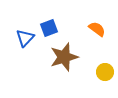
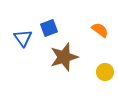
orange semicircle: moved 3 px right, 1 px down
blue triangle: moved 2 px left; rotated 18 degrees counterclockwise
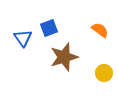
yellow circle: moved 1 px left, 1 px down
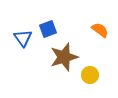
blue square: moved 1 px left, 1 px down
yellow circle: moved 14 px left, 2 px down
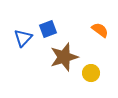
blue triangle: rotated 18 degrees clockwise
yellow circle: moved 1 px right, 2 px up
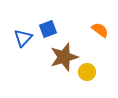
yellow circle: moved 4 px left, 1 px up
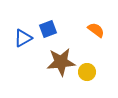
orange semicircle: moved 4 px left
blue triangle: rotated 18 degrees clockwise
brown star: moved 3 px left, 5 px down; rotated 12 degrees clockwise
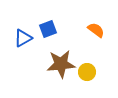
brown star: moved 2 px down
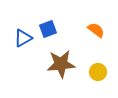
yellow circle: moved 11 px right
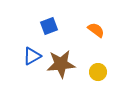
blue square: moved 1 px right, 3 px up
blue triangle: moved 9 px right, 18 px down
